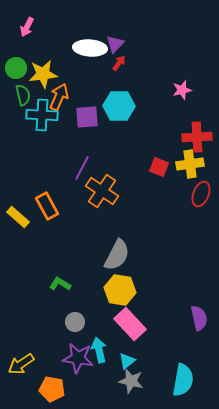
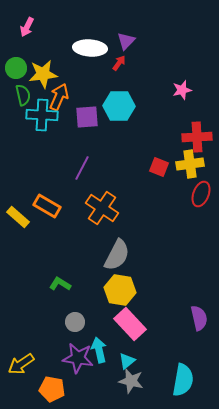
purple triangle: moved 11 px right, 3 px up
orange cross: moved 17 px down
orange rectangle: rotated 32 degrees counterclockwise
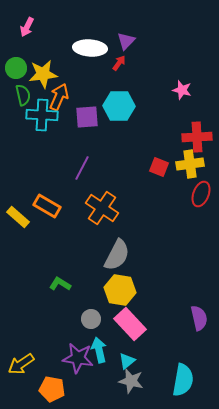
pink star: rotated 30 degrees clockwise
gray circle: moved 16 px right, 3 px up
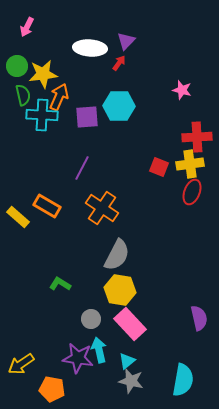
green circle: moved 1 px right, 2 px up
red ellipse: moved 9 px left, 2 px up
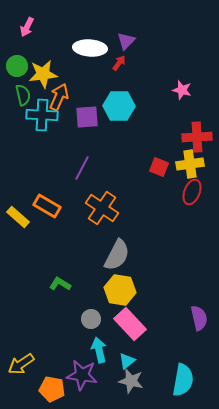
purple star: moved 4 px right, 17 px down
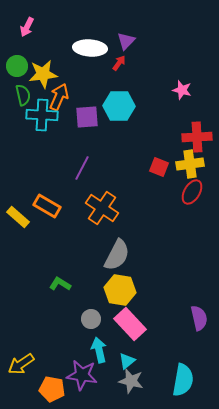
red ellipse: rotated 10 degrees clockwise
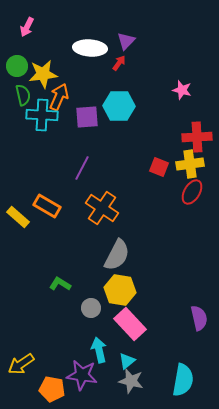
gray circle: moved 11 px up
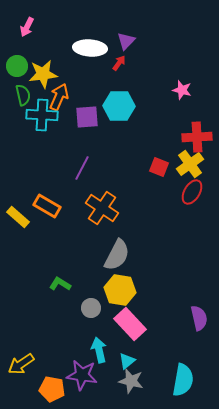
yellow cross: rotated 28 degrees counterclockwise
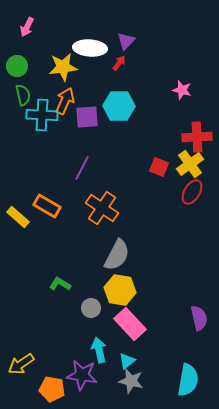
yellow star: moved 20 px right, 7 px up
orange arrow: moved 6 px right, 4 px down
cyan semicircle: moved 5 px right
